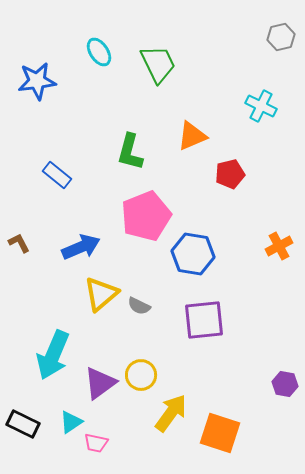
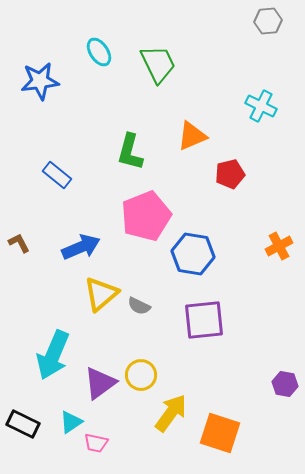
gray hexagon: moved 13 px left, 16 px up; rotated 8 degrees clockwise
blue star: moved 3 px right
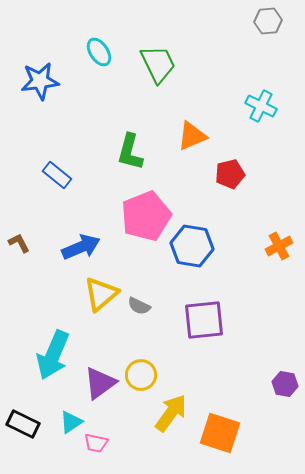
blue hexagon: moved 1 px left, 8 px up
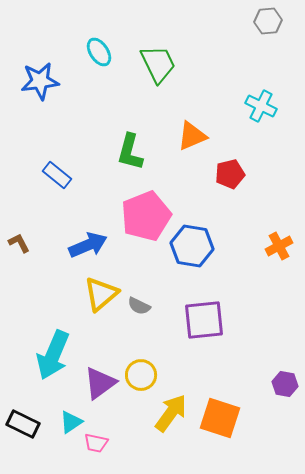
blue arrow: moved 7 px right, 2 px up
orange square: moved 15 px up
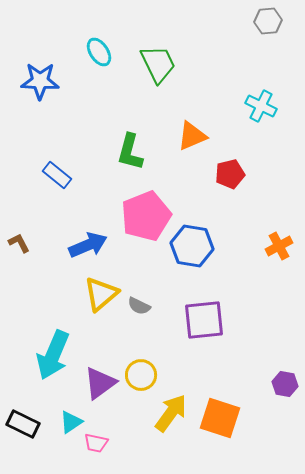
blue star: rotated 9 degrees clockwise
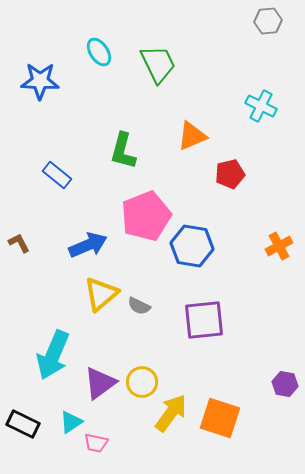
green L-shape: moved 7 px left, 1 px up
yellow circle: moved 1 px right, 7 px down
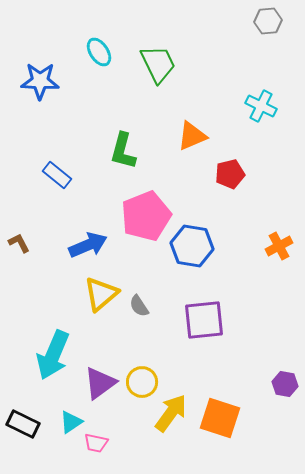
gray semicircle: rotated 30 degrees clockwise
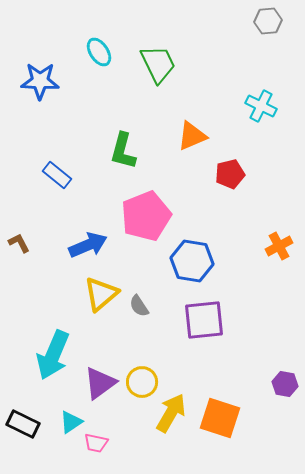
blue hexagon: moved 15 px down
yellow arrow: rotated 6 degrees counterclockwise
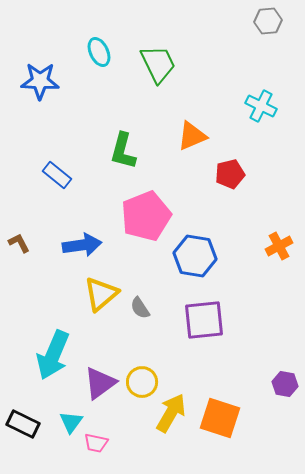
cyan ellipse: rotated 8 degrees clockwise
blue arrow: moved 6 px left; rotated 15 degrees clockwise
blue hexagon: moved 3 px right, 5 px up
gray semicircle: moved 1 px right, 2 px down
cyan triangle: rotated 20 degrees counterclockwise
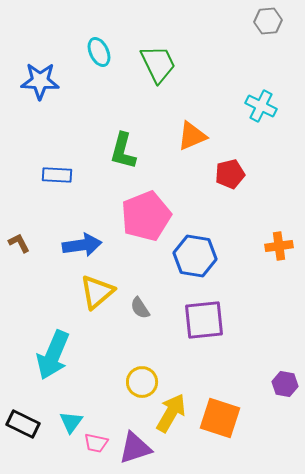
blue rectangle: rotated 36 degrees counterclockwise
orange cross: rotated 20 degrees clockwise
yellow triangle: moved 4 px left, 2 px up
purple triangle: moved 35 px right, 65 px down; rotated 18 degrees clockwise
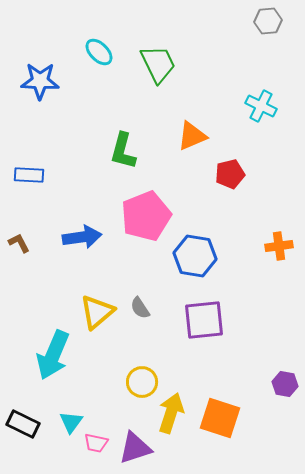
cyan ellipse: rotated 20 degrees counterclockwise
blue rectangle: moved 28 px left
blue arrow: moved 8 px up
yellow triangle: moved 20 px down
yellow arrow: rotated 12 degrees counterclockwise
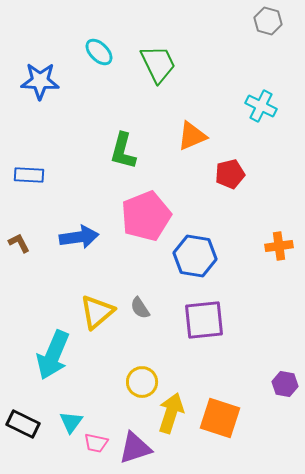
gray hexagon: rotated 20 degrees clockwise
blue arrow: moved 3 px left
